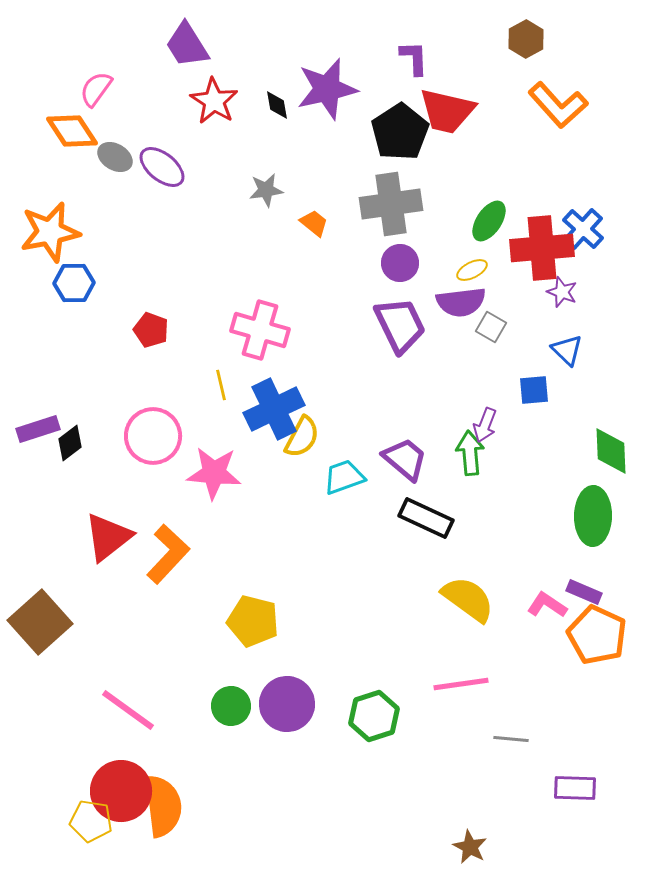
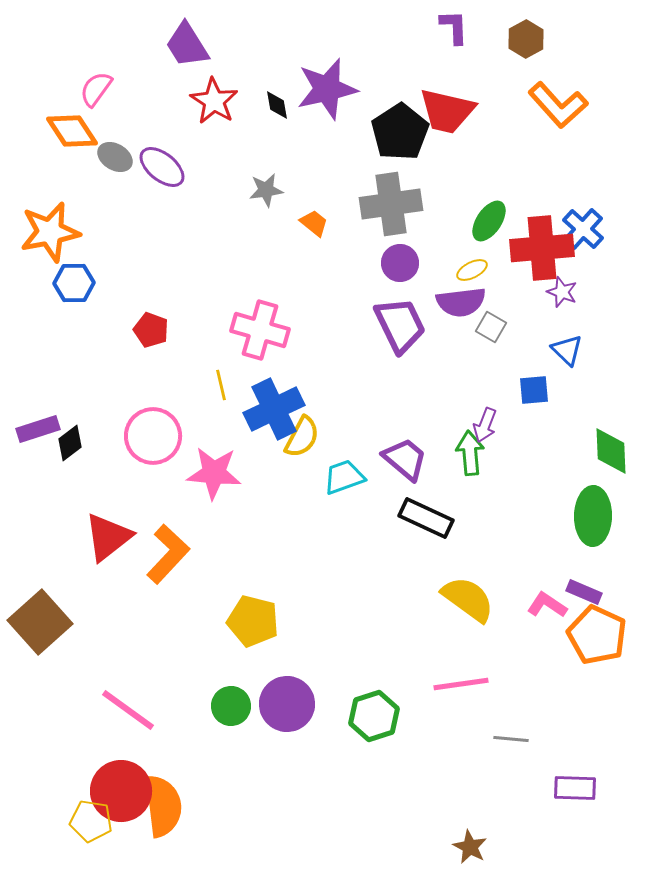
purple L-shape at (414, 58): moved 40 px right, 31 px up
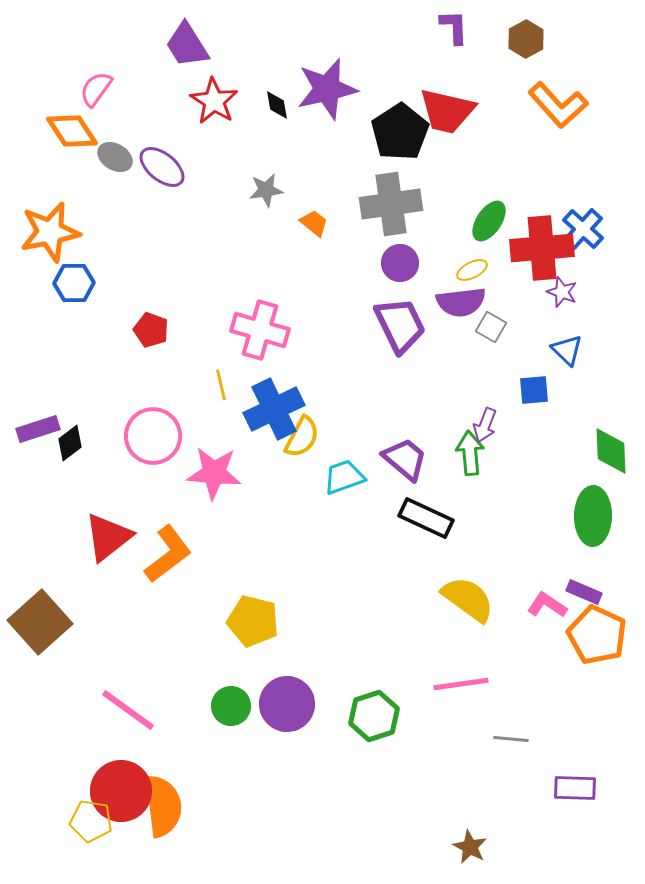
orange L-shape at (168, 554): rotated 10 degrees clockwise
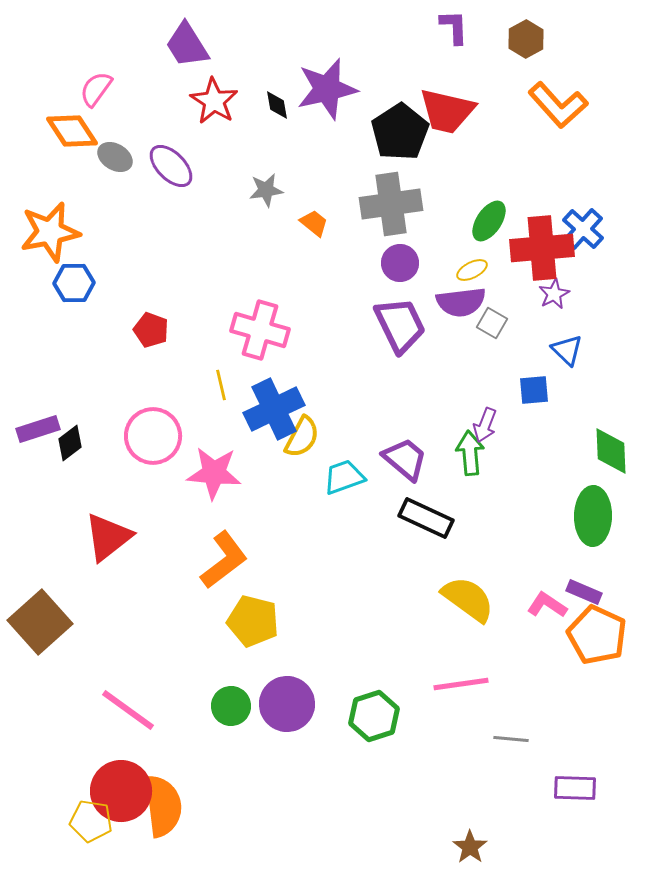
purple ellipse at (162, 167): moved 9 px right, 1 px up; rotated 6 degrees clockwise
purple star at (562, 292): moved 8 px left, 2 px down; rotated 24 degrees clockwise
gray square at (491, 327): moved 1 px right, 4 px up
orange L-shape at (168, 554): moved 56 px right, 6 px down
brown star at (470, 847): rotated 8 degrees clockwise
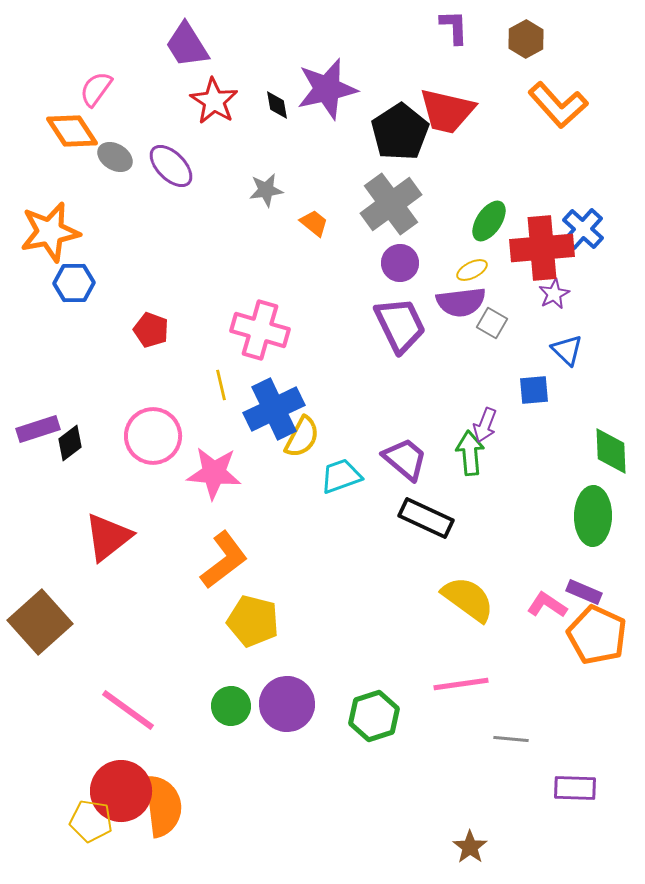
gray cross at (391, 204): rotated 28 degrees counterclockwise
cyan trapezoid at (344, 477): moved 3 px left, 1 px up
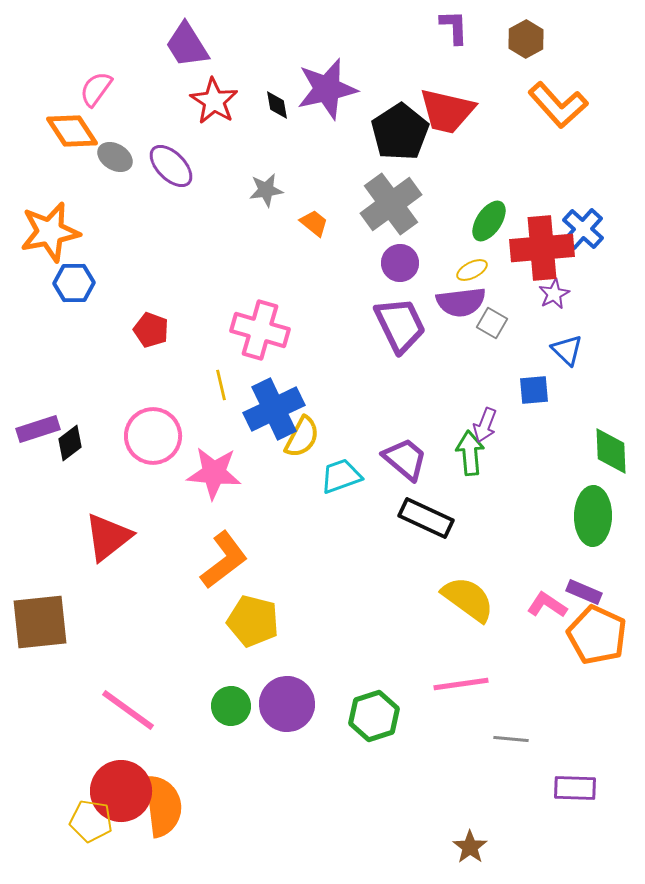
brown square at (40, 622): rotated 36 degrees clockwise
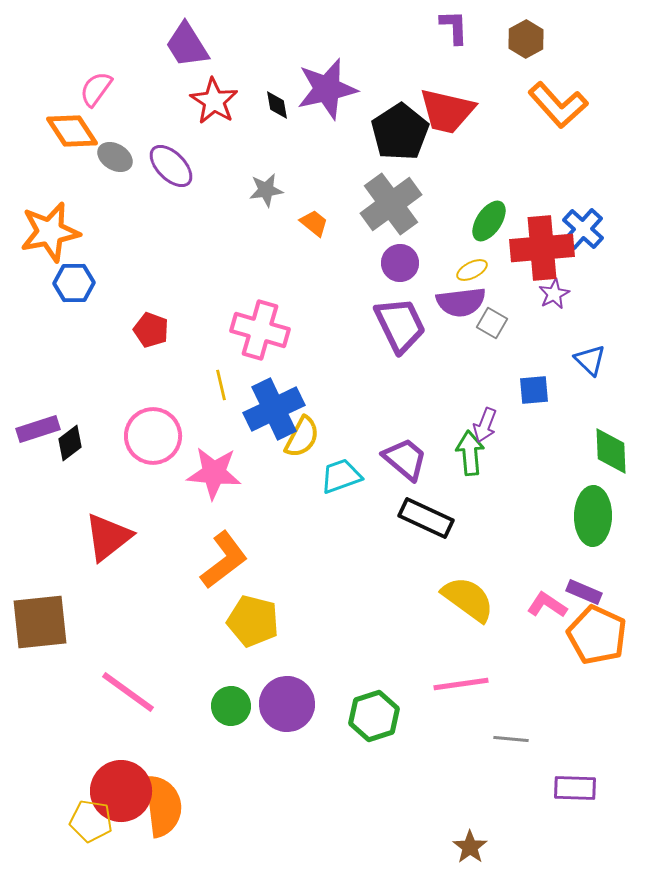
blue triangle at (567, 350): moved 23 px right, 10 px down
pink line at (128, 710): moved 18 px up
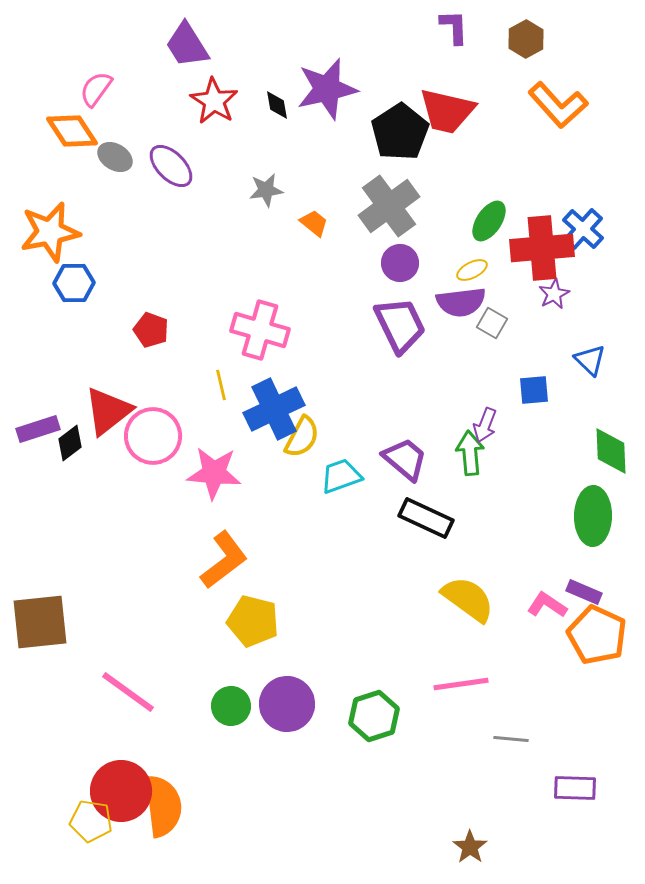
gray cross at (391, 204): moved 2 px left, 2 px down
red triangle at (108, 537): moved 126 px up
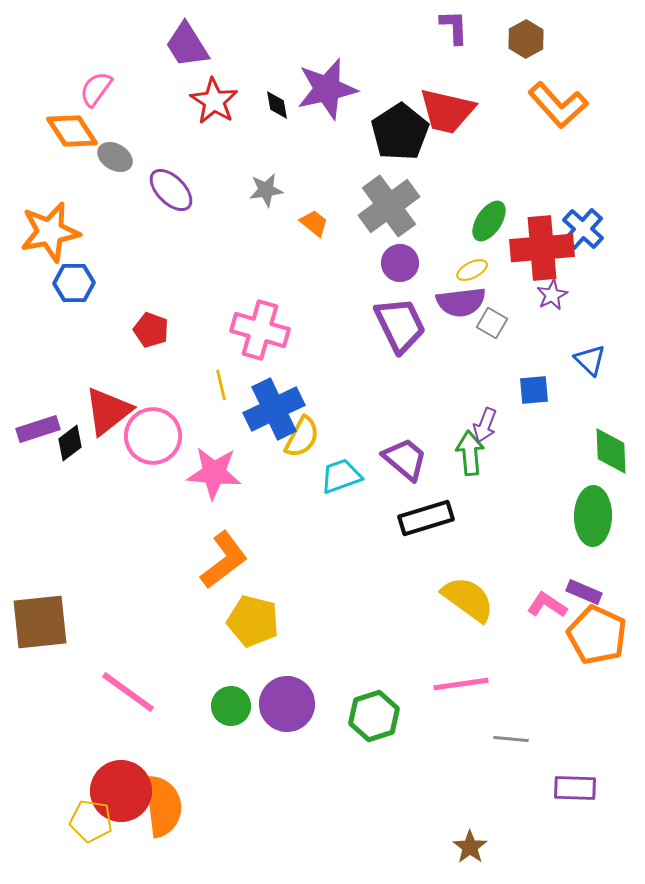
purple ellipse at (171, 166): moved 24 px down
purple star at (554, 294): moved 2 px left, 1 px down
black rectangle at (426, 518): rotated 42 degrees counterclockwise
